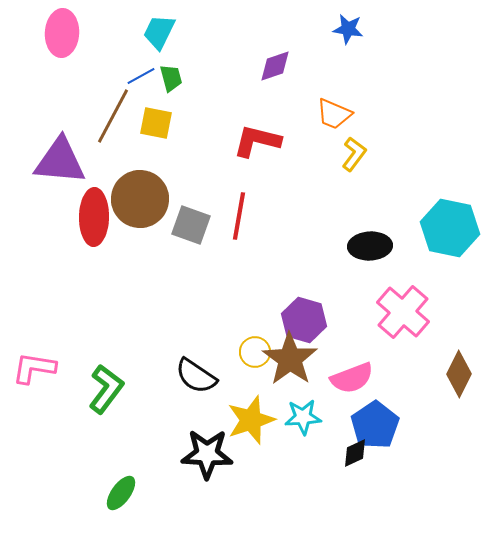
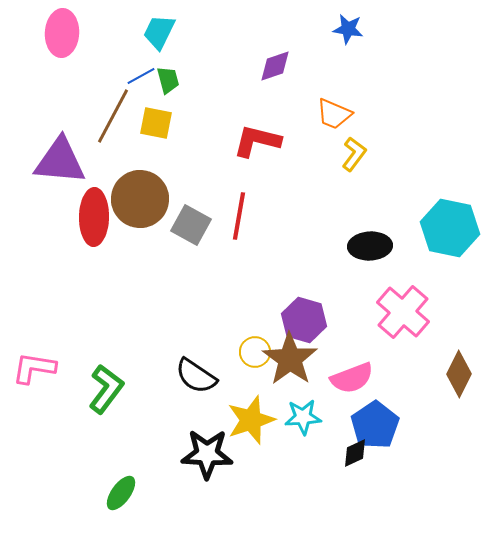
green trapezoid: moved 3 px left, 2 px down
gray square: rotated 9 degrees clockwise
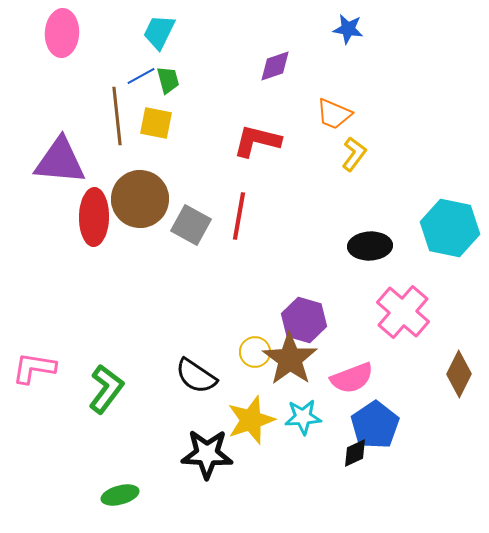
brown line: moved 4 px right; rotated 34 degrees counterclockwise
green ellipse: moved 1 px left, 2 px down; rotated 39 degrees clockwise
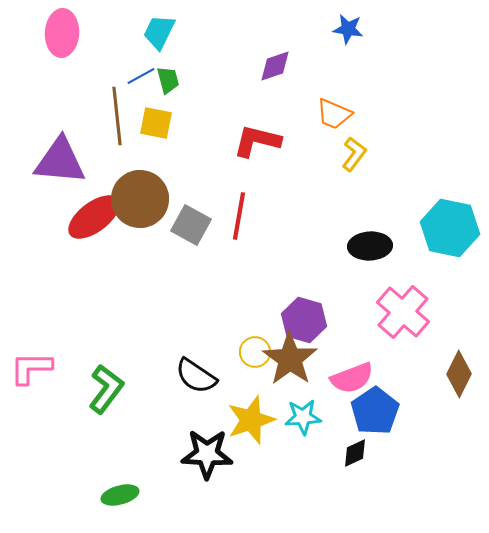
red ellipse: rotated 52 degrees clockwise
pink L-shape: moved 3 px left; rotated 9 degrees counterclockwise
blue pentagon: moved 14 px up
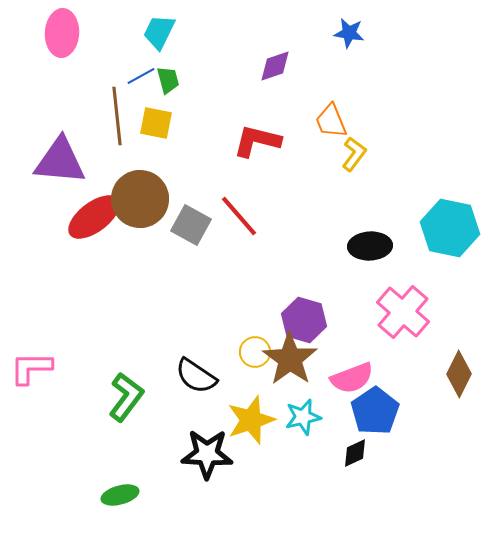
blue star: moved 1 px right, 4 px down
orange trapezoid: moved 3 px left, 7 px down; rotated 45 degrees clockwise
red line: rotated 51 degrees counterclockwise
green L-shape: moved 20 px right, 8 px down
cyan star: rotated 9 degrees counterclockwise
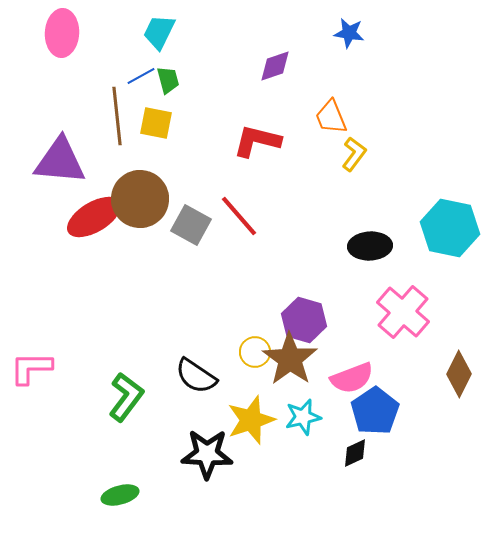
orange trapezoid: moved 4 px up
red ellipse: rotated 6 degrees clockwise
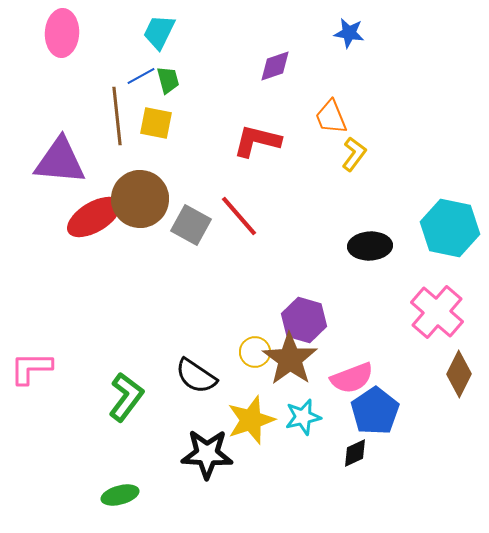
pink cross: moved 34 px right
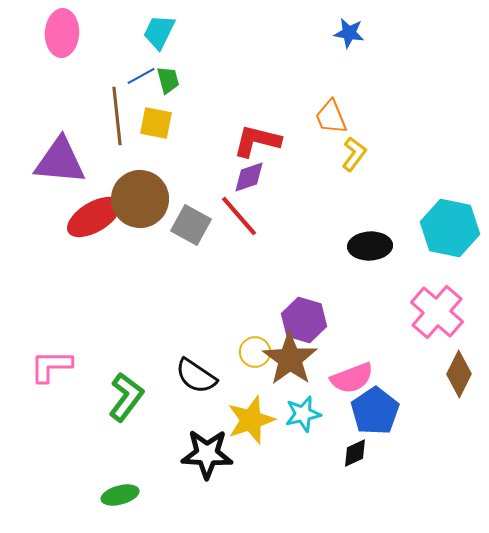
purple diamond: moved 26 px left, 111 px down
pink L-shape: moved 20 px right, 2 px up
cyan star: moved 3 px up
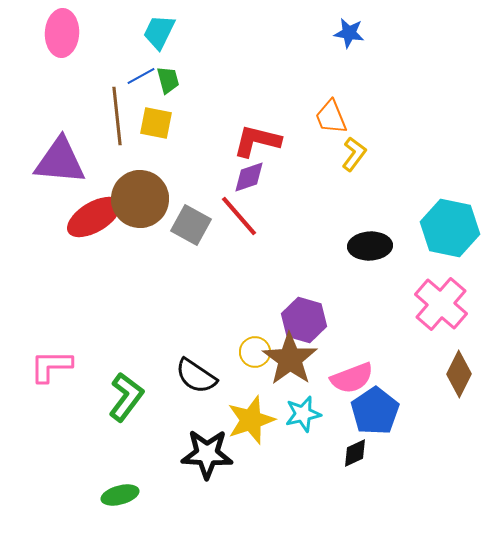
pink cross: moved 4 px right, 8 px up
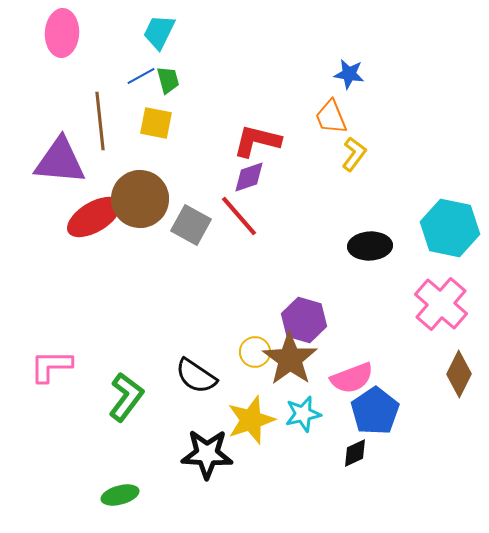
blue star: moved 41 px down
brown line: moved 17 px left, 5 px down
